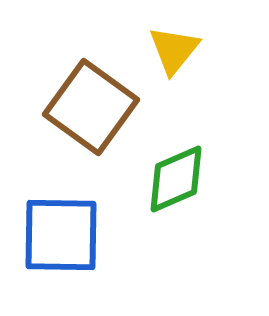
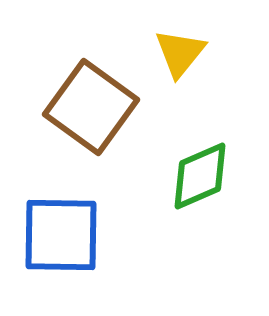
yellow triangle: moved 6 px right, 3 px down
green diamond: moved 24 px right, 3 px up
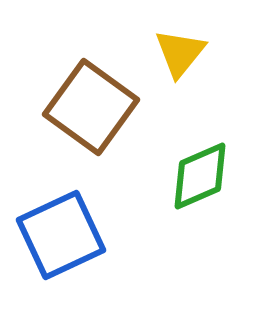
blue square: rotated 26 degrees counterclockwise
